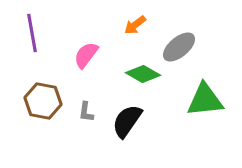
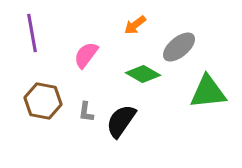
green triangle: moved 3 px right, 8 px up
black semicircle: moved 6 px left
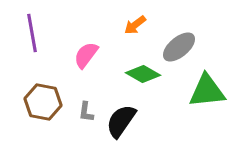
green triangle: moved 1 px left, 1 px up
brown hexagon: moved 1 px down
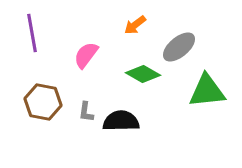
black semicircle: rotated 54 degrees clockwise
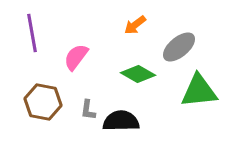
pink semicircle: moved 10 px left, 2 px down
green diamond: moved 5 px left
green triangle: moved 8 px left
gray L-shape: moved 2 px right, 2 px up
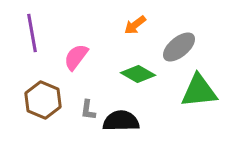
brown hexagon: moved 2 px up; rotated 12 degrees clockwise
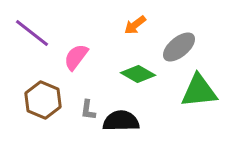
purple line: rotated 42 degrees counterclockwise
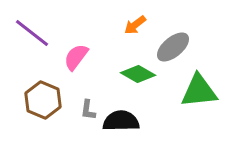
gray ellipse: moved 6 px left
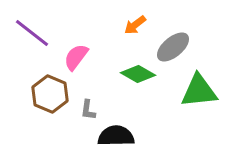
brown hexagon: moved 7 px right, 6 px up
black semicircle: moved 5 px left, 15 px down
